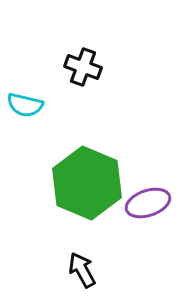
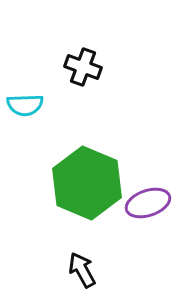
cyan semicircle: rotated 15 degrees counterclockwise
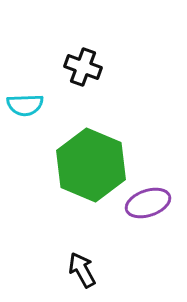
green hexagon: moved 4 px right, 18 px up
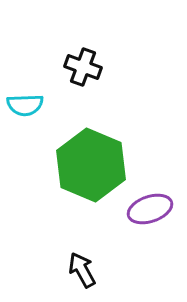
purple ellipse: moved 2 px right, 6 px down
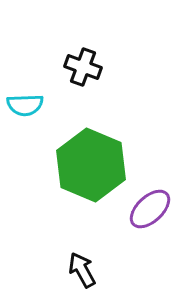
purple ellipse: rotated 24 degrees counterclockwise
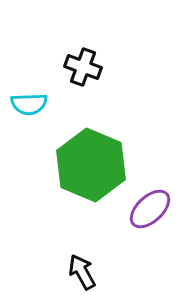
cyan semicircle: moved 4 px right, 1 px up
black arrow: moved 2 px down
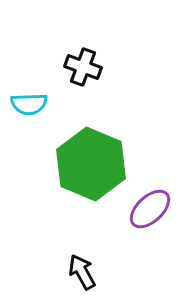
green hexagon: moved 1 px up
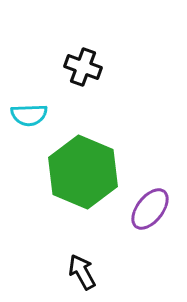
cyan semicircle: moved 11 px down
green hexagon: moved 8 px left, 8 px down
purple ellipse: rotated 9 degrees counterclockwise
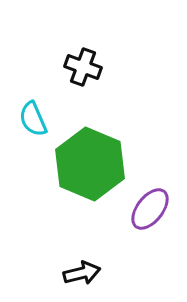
cyan semicircle: moved 4 px right, 4 px down; rotated 69 degrees clockwise
green hexagon: moved 7 px right, 8 px up
black arrow: moved 1 px down; rotated 105 degrees clockwise
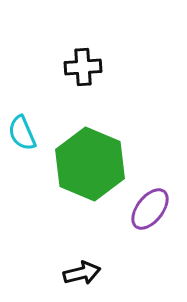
black cross: rotated 24 degrees counterclockwise
cyan semicircle: moved 11 px left, 14 px down
